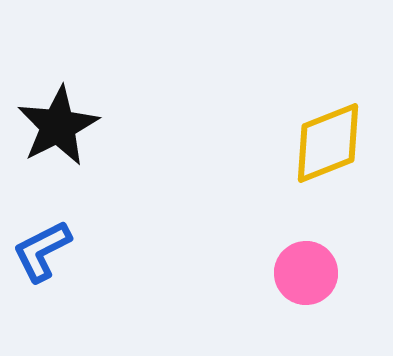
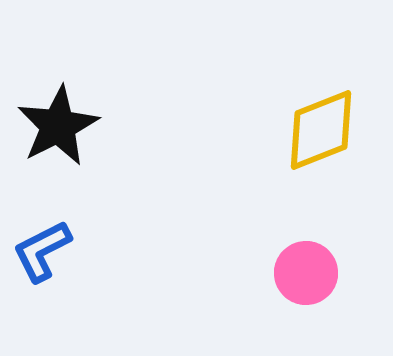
yellow diamond: moved 7 px left, 13 px up
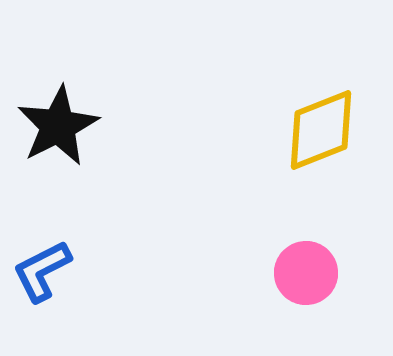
blue L-shape: moved 20 px down
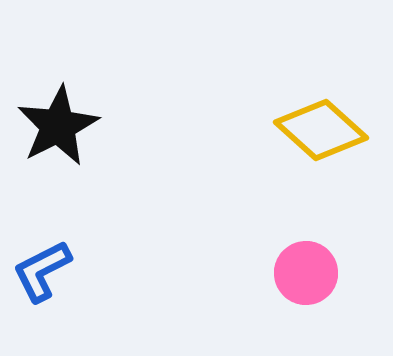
yellow diamond: rotated 64 degrees clockwise
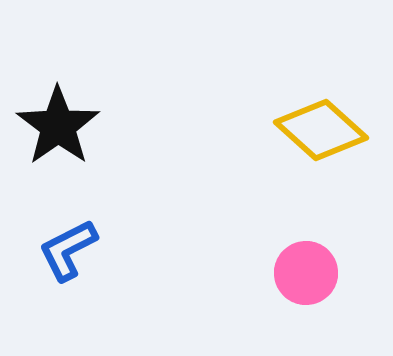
black star: rotated 8 degrees counterclockwise
blue L-shape: moved 26 px right, 21 px up
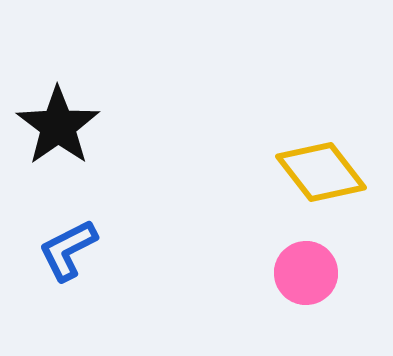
yellow diamond: moved 42 px down; rotated 10 degrees clockwise
